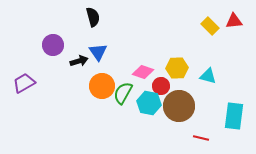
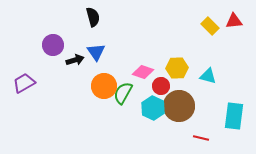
blue triangle: moved 2 px left
black arrow: moved 4 px left, 1 px up
orange circle: moved 2 px right
cyan hexagon: moved 4 px right, 5 px down; rotated 15 degrees clockwise
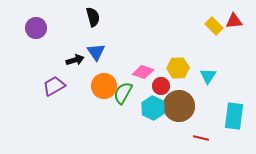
yellow rectangle: moved 4 px right
purple circle: moved 17 px left, 17 px up
yellow hexagon: moved 1 px right
cyan triangle: rotated 48 degrees clockwise
purple trapezoid: moved 30 px right, 3 px down
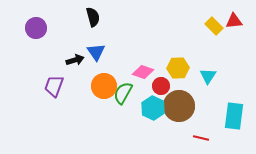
purple trapezoid: rotated 40 degrees counterclockwise
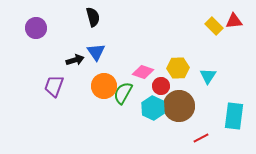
red line: rotated 42 degrees counterclockwise
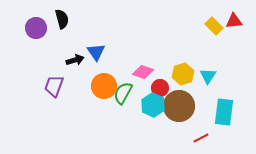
black semicircle: moved 31 px left, 2 px down
yellow hexagon: moved 5 px right, 6 px down; rotated 15 degrees counterclockwise
red circle: moved 1 px left, 2 px down
cyan hexagon: moved 3 px up
cyan rectangle: moved 10 px left, 4 px up
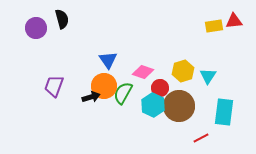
yellow rectangle: rotated 54 degrees counterclockwise
blue triangle: moved 12 px right, 8 px down
black arrow: moved 16 px right, 37 px down
yellow hexagon: moved 3 px up
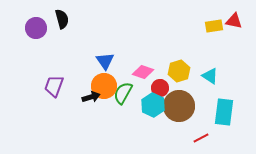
red triangle: rotated 18 degrees clockwise
blue triangle: moved 3 px left, 1 px down
yellow hexagon: moved 4 px left
cyan triangle: moved 2 px right; rotated 30 degrees counterclockwise
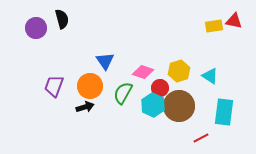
orange circle: moved 14 px left
black arrow: moved 6 px left, 10 px down
